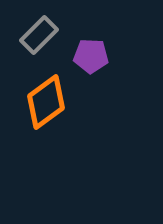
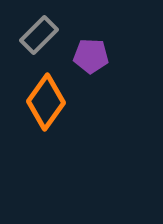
orange diamond: rotated 18 degrees counterclockwise
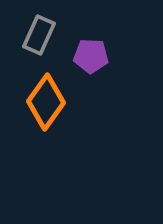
gray rectangle: rotated 21 degrees counterclockwise
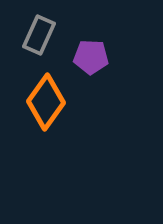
purple pentagon: moved 1 px down
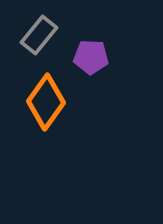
gray rectangle: rotated 15 degrees clockwise
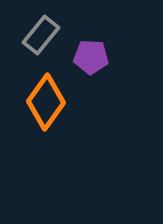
gray rectangle: moved 2 px right
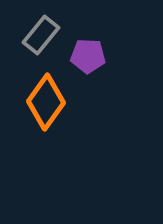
purple pentagon: moved 3 px left, 1 px up
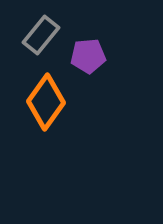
purple pentagon: rotated 8 degrees counterclockwise
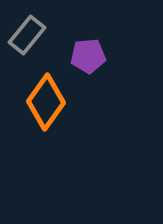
gray rectangle: moved 14 px left
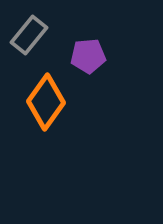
gray rectangle: moved 2 px right
